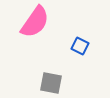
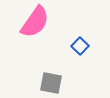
blue square: rotated 18 degrees clockwise
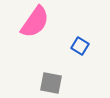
blue square: rotated 12 degrees counterclockwise
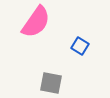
pink semicircle: moved 1 px right
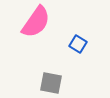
blue square: moved 2 px left, 2 px up
